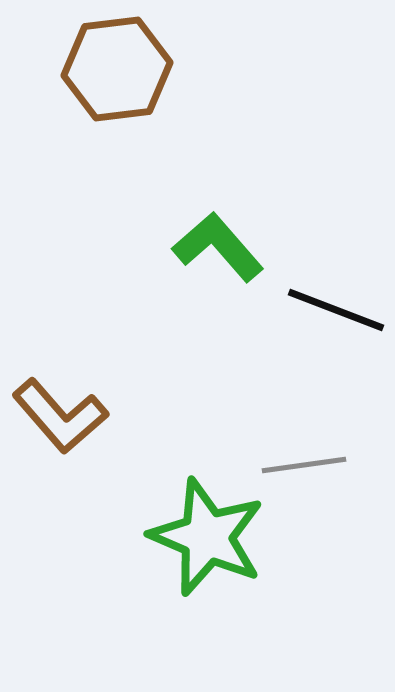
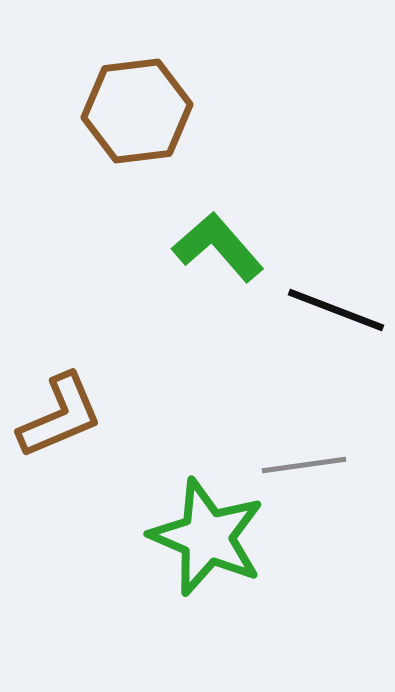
brown hexagon: moved 20 px right, 42 px down
brown L-shape: rotated 72 degrees counterclockwise
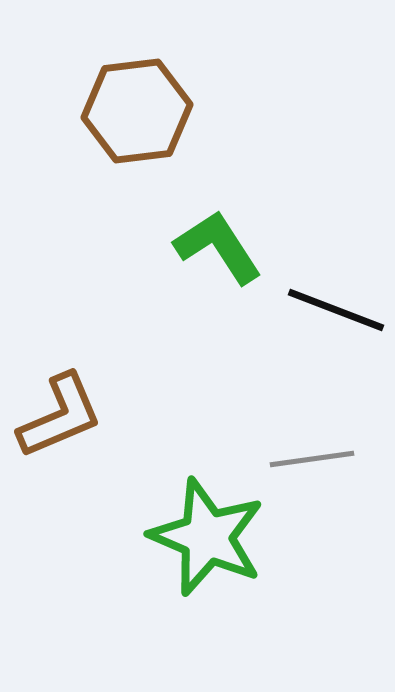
green L-shape: rotated 8 degrees clockwise
gray line: moved 8 px right, 6 px up
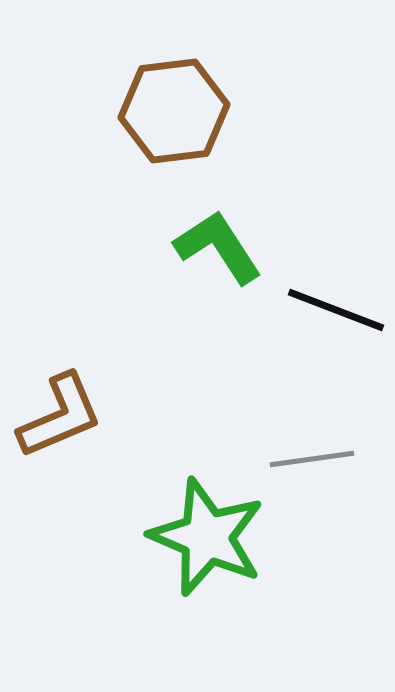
brown hexagon: moved 37 px right
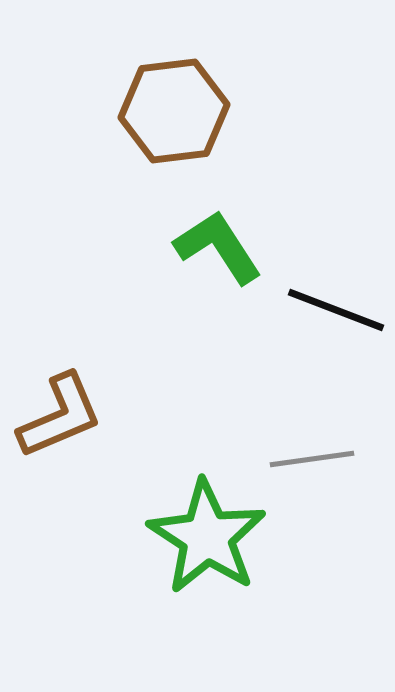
green star: rotated 10 degrees clockwise
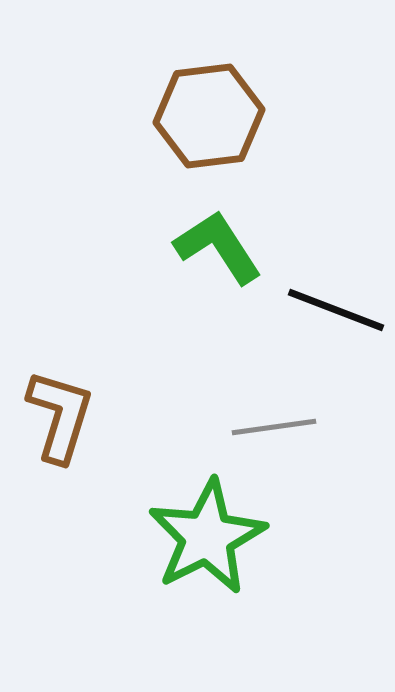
brown hexagon: moved 35 px right, 5 px down
brown L-shape: rotated 50 degrees counterclockwise
gray line: moved 38 px left, 32 px up
green star: rotated 12 degrees clockwise
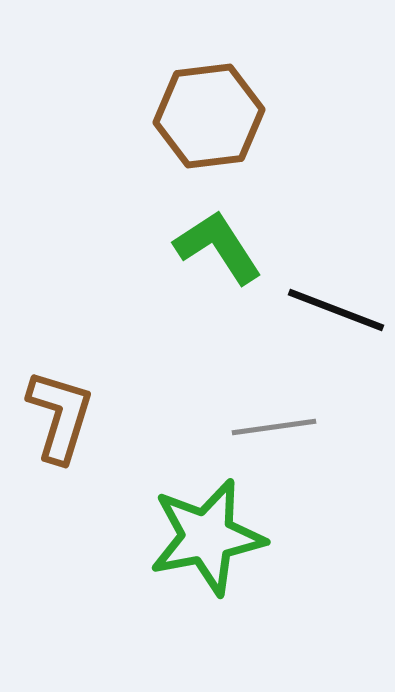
green star: rotated 16 degrees clockwise
